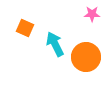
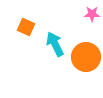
orange square: moved 1 px right, 1 px up
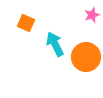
pink star: moved 1 px down; rotated 21 degrees counterclockwise
orange square: moved 4 px up
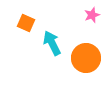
cyan arrow: moved 3 px left, 1 px up
orange circle: moved 1 px down
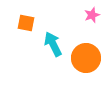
orange square: rotated 12 degrees counterclockwise
cyan arrow: moved 1 px right, 1 px down
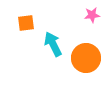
pink star: rotated 14 degrees clockwise
orange square: rotated 18 degrees counterclockwise
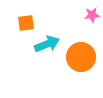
cyan arrow: moved 6 px left; rotated 95 degrees clockwise
orange circle: moved 5 px left, 1 px up
